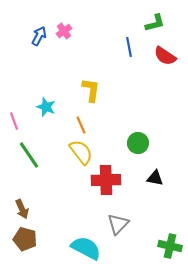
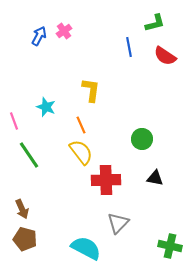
green circle: moved 4 px right, 4 px up
gray triangle: moved 1 px up
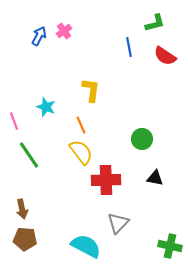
brown arrow: rotated 12 degrees clockwise
brown pentagon: rotated 10 degrees counterclockwise
cyan semicircle: moved 2 px up
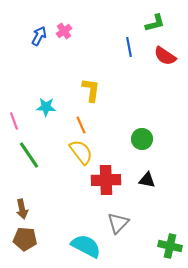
cyan star: rotated 18 degrees counterclockwise
black triangle: moved 8 px left, 2 px down
